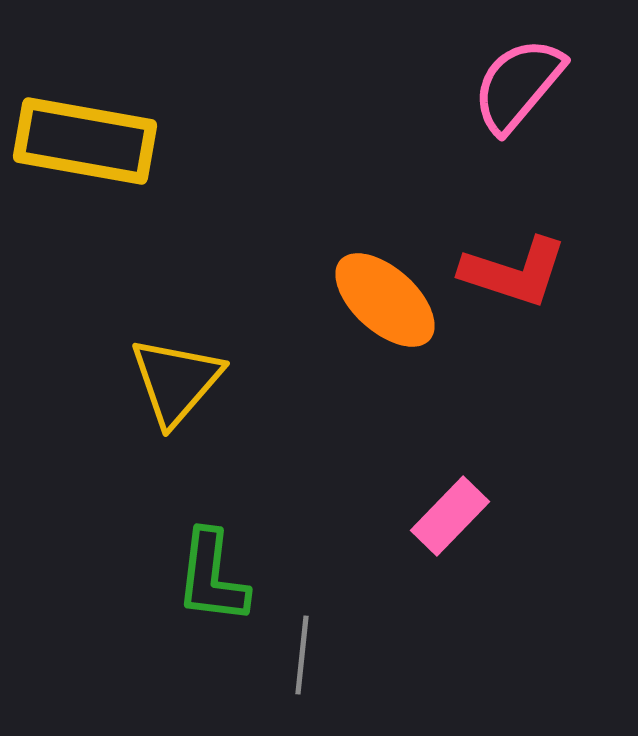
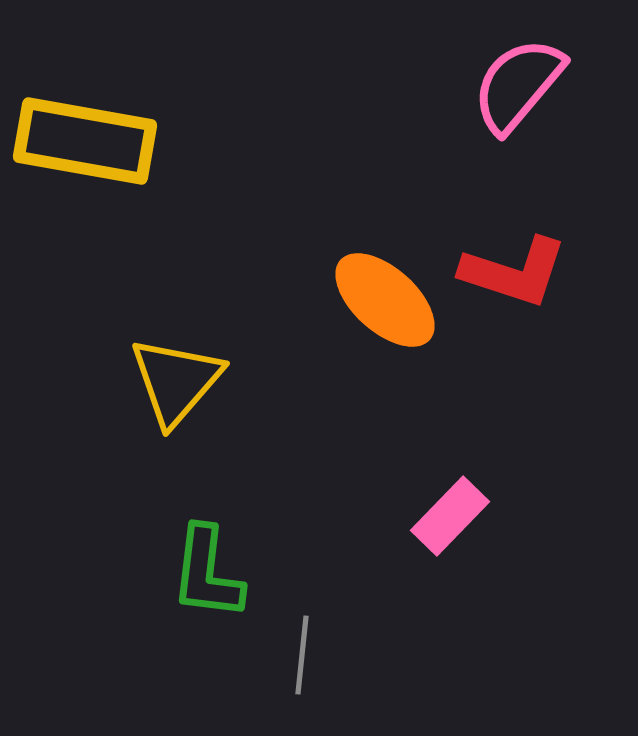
green L-shape: moved 5 px left, 4 px up
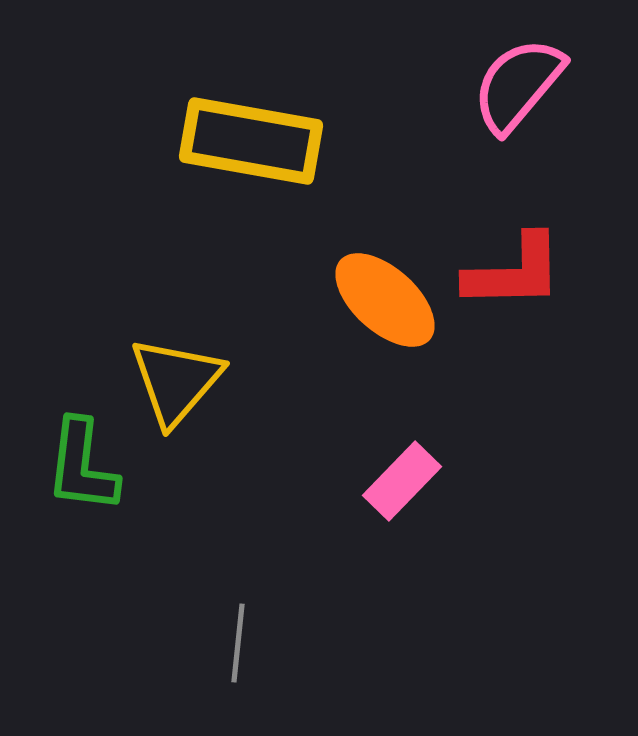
yellow rectangle: moved 166 px right
red L-shape: rotated 19 degrees counterclockwise
pink rectangle: moved 48 px left, 35 px up
green L-shape: moved 125 px left, 107 px up
gray line: moved 64 px left, 12 px up
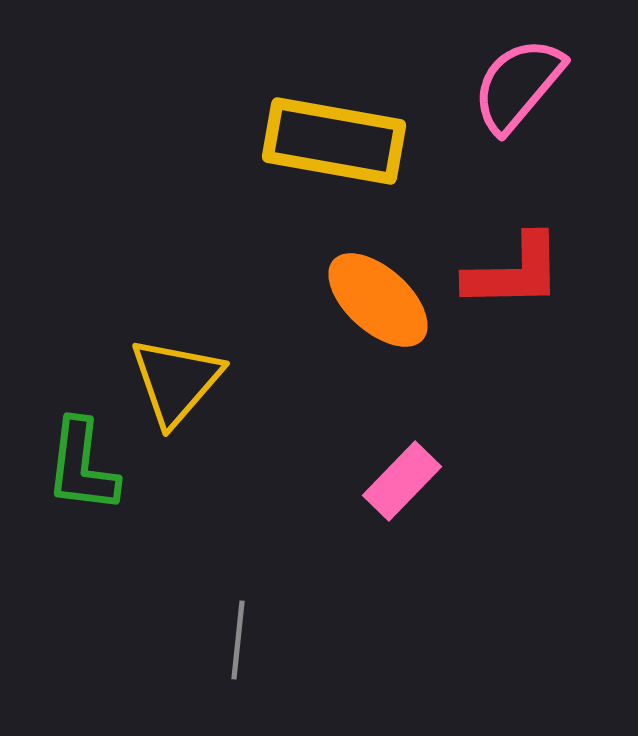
yellow rectangle: moved 83 px right
orange ellipse: moved 7 px left
gray line: moved 3 px up
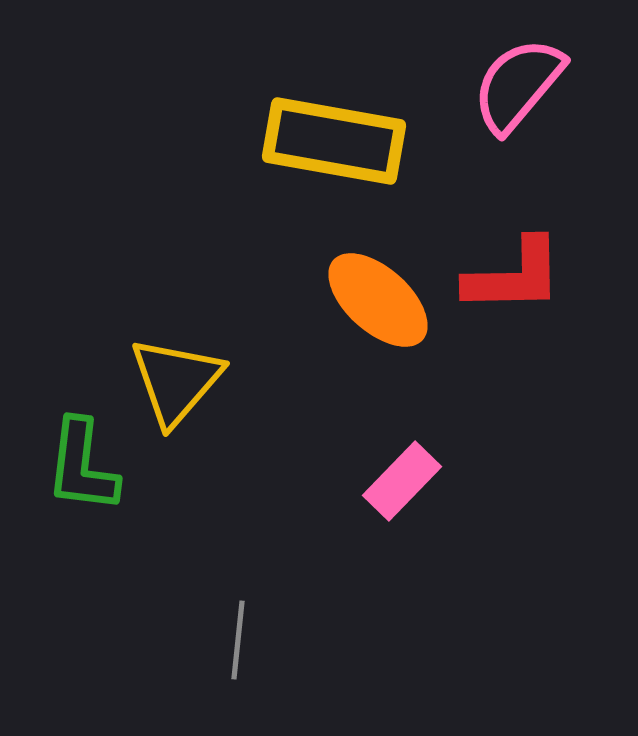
red L-shape: moved 4 px down
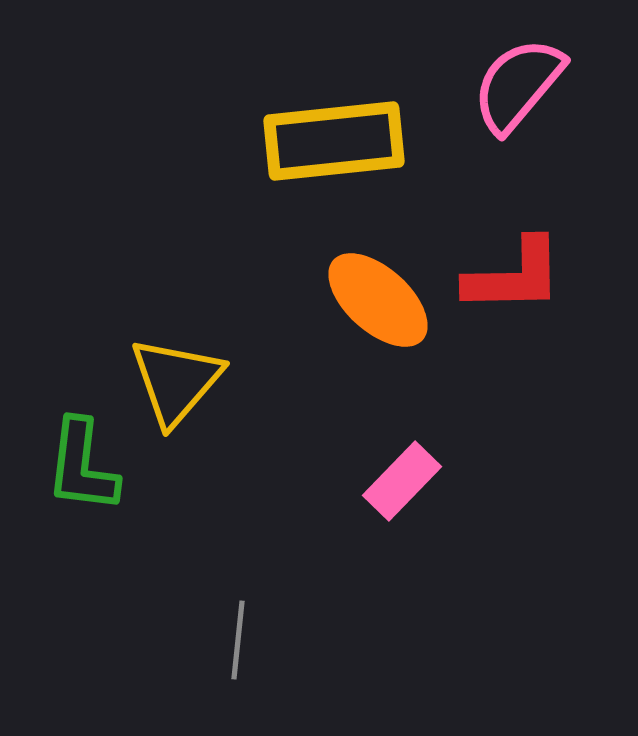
yellow rectangle: rotated 16 degrees counterclockwise
